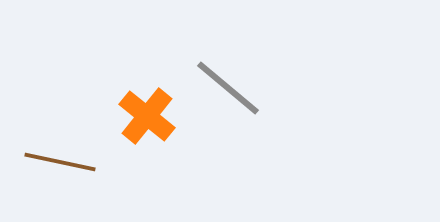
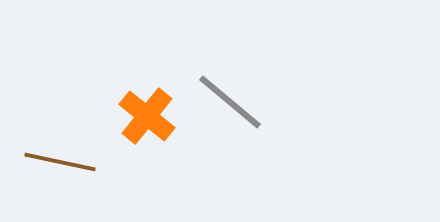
gray line: moved 2 px right, 14 px down
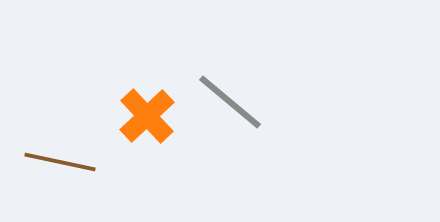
orange cross: rotated 8 degrees clockwise
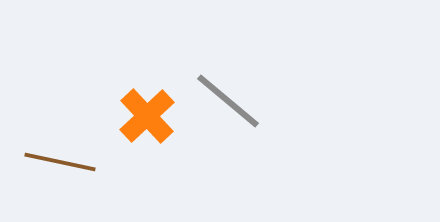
gray line: moved 2 px left, 1 px up
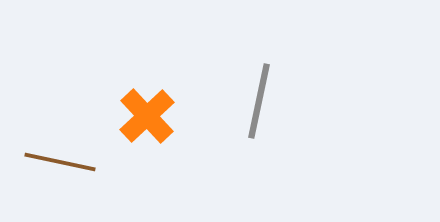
gray line: moved 31 px right; rotated 62 degrees clockwise
